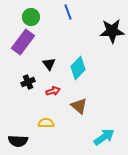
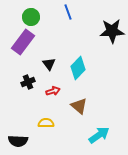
cyan arrow: moved 5 px left, 2 px up
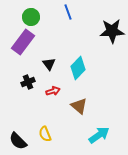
yellow semicircle: moved 1 px left, 11 px down; rotated 112 degrees counterclockwise
black semicircle: rotated 42 degrees clockwise
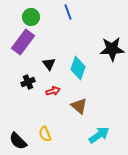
black star: moved 18 px down
cyan diamond: rotated 25 degrees counterclockwise
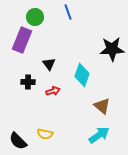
green circle: moved 4 px right
purple rectangle: moved 1 px left, 2 px up; rotated 15 degrees counterclockwise
cyan diamond: moved 4 px right, 7 px down
black cross: rotated 24 degrees clockwise
brown triangle: moved 23 px right
yellow semicircle: rotated 56 degrees counterclockwise
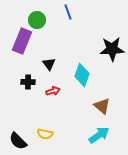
green circle: moved 2 px right, 3 px down
purple rectangle: moved 1 px down
